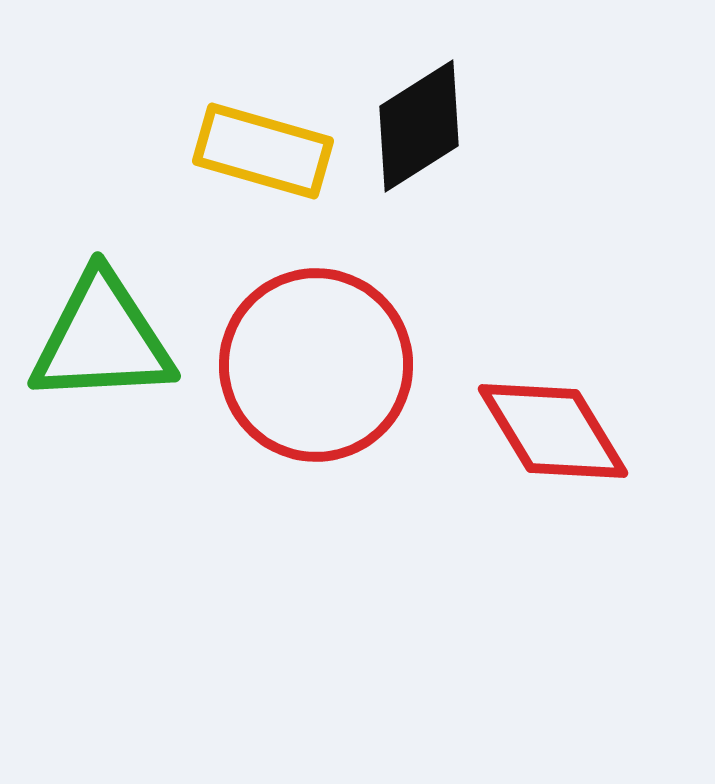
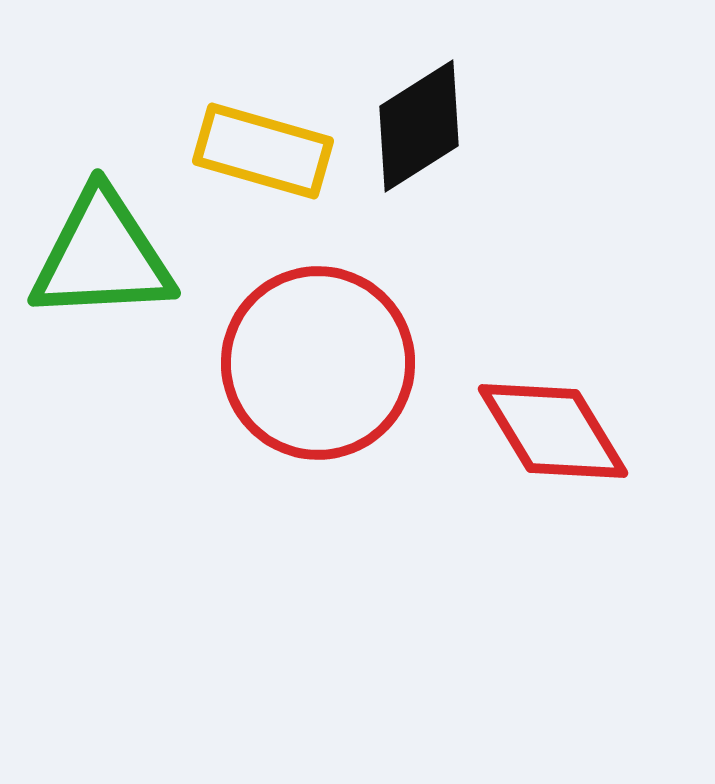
green triangle: moved 83 px up
red circle: moved 2 px right, 2 px up
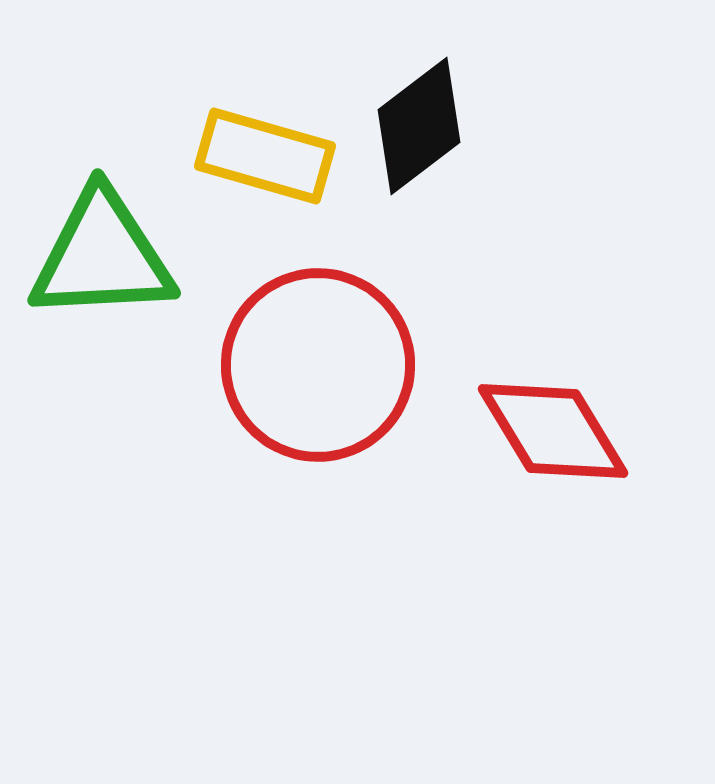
black diamond: rotated 5 degrees counterclockwise
yellow rectangle: moved 2 px right, 5 px down
red circle: moved 2 px down
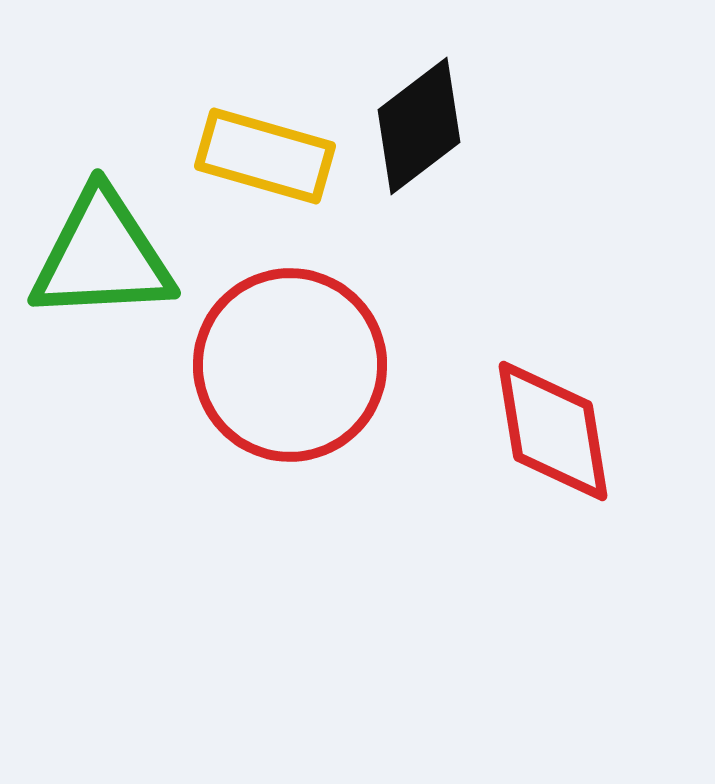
red circle: moved 28 px left
red diamond: rotated 22 degrees clockwise
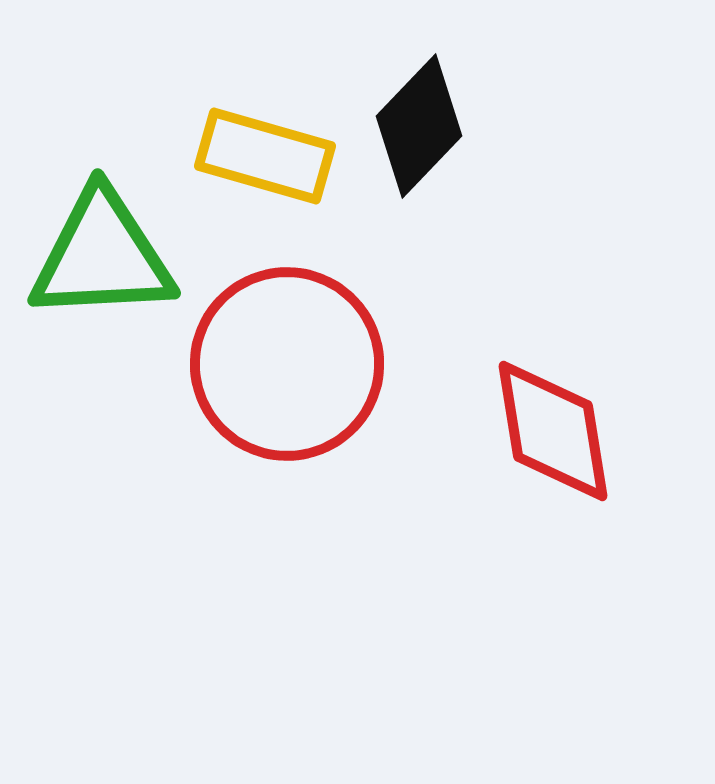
black diamond: rotated 9 degrees counterclockwise
red circle: moved 3 px left, 1 px up
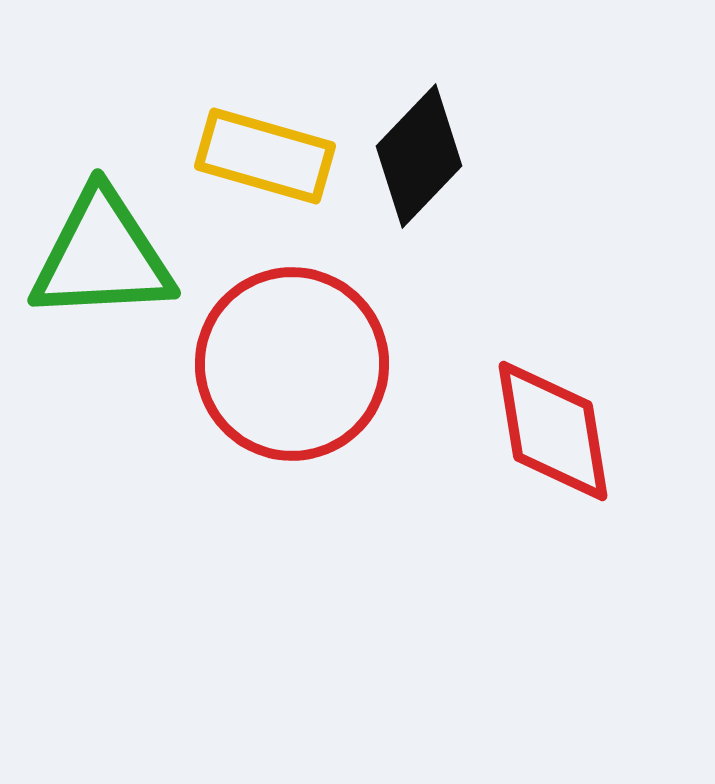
black diamond: moved 30 px down
red circle: moved 5 px right
